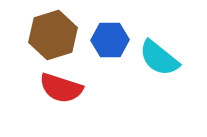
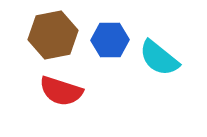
brown hexagon: rotated 6 degrees clockwise
red semicircle: moved 3 px down
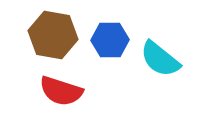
brown hexagon: rotated 21 degrees clockwise
cyan semicircle: moved 1 px right, 1 px down
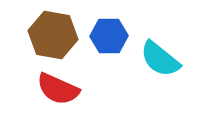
blue hexagon: moved 1 px left, 4 px up
red semicircle: moved 3 px left, 2 px up; rotated 6 degrees clockwise
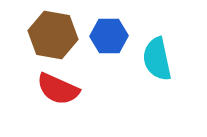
cyan semicircle: moved 3 px left; rotated 39 degrees clockwise
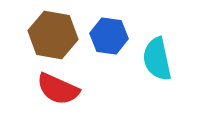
blue hexagon: rotated 9 degrees clockwise
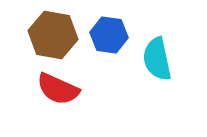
blue hexagon: moved 1 px up
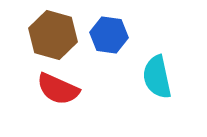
brown hexagon: rotated 6 degrees clockwise
cyan semicircle: moved 18 px down
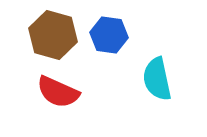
cyan semicircle: moved 2 px down
red semicircle: moved 3 px down
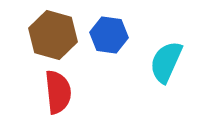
cyan semicircle: moved 9 px right, 17 px up; rotated 36 degrees clockwise
red semicircle: rotated 120 degrees counterclockwise
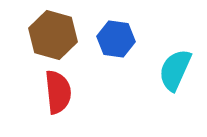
blue hexagon: moved 7 px right, 4 px down
cyan semicircle: moved 9 px right, 8 px down
